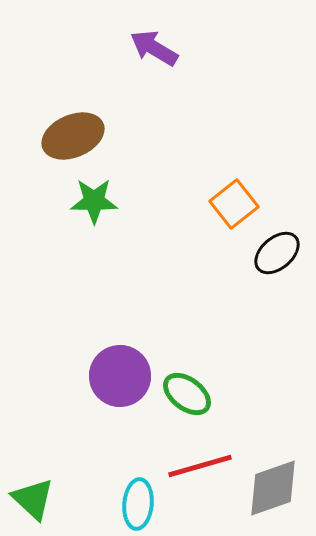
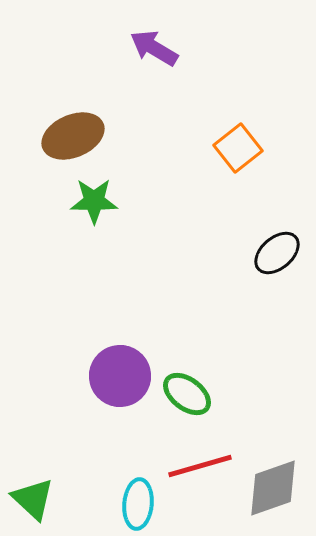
orange square: moved 4 px right, 56 px up
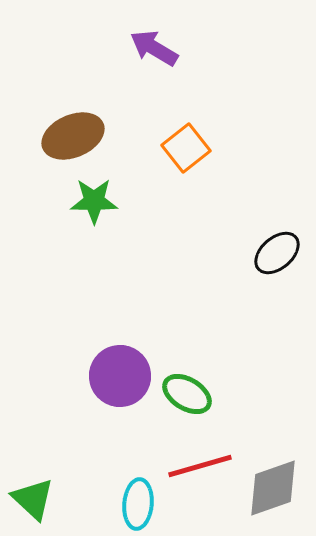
orange square: moved 52 px left
green ellipse: rotated 6 degrees counterclockwise
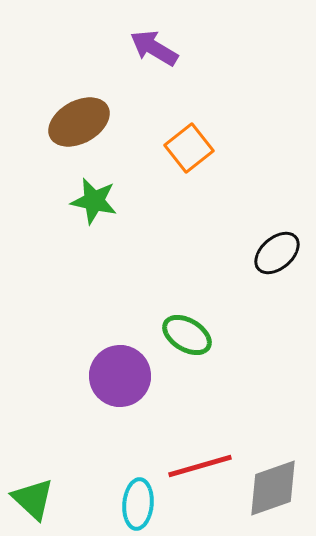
brown ellipse: moved 6 px right, 14 px up; rotated 6 degrees counterclockwise
orange square: moved 3 px right
green star: rotated 12 degrees clockwise
green ellipse: moved 59 px up
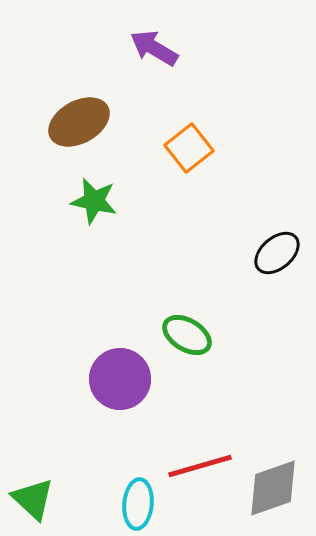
purple circle: moved 3 px down
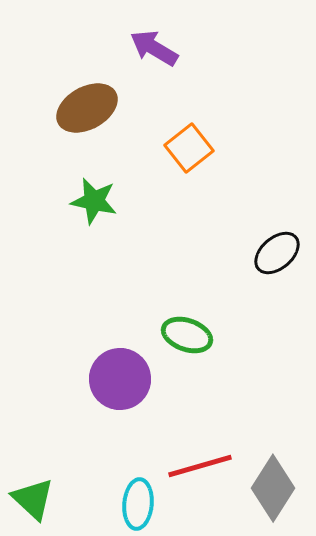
brown ellipse: moved 8 px right, 14 px up
green ellipse: rotated 12 degrees counterclockwise
gray diamond: rotated 38 degrees counterclockwise
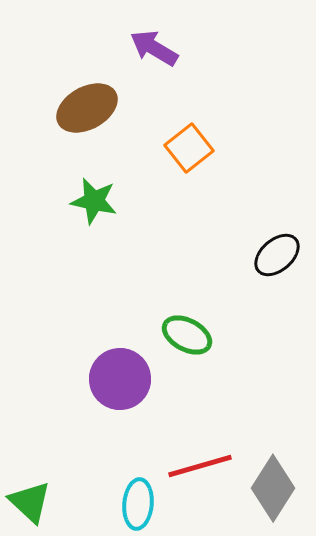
black ellipse: moved 2 px down
green ellipse: rotated 9 degrees clockwise
green triangle: moved 3 px left, 3 px down
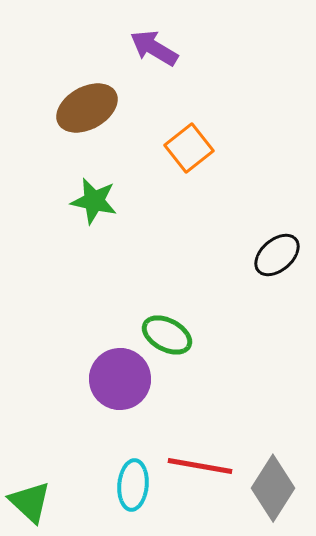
green ellipse: moved 20 px left
red line: rotated 26 degrees clockwise
cyan ellipse: moved 5 px left, 19 px up
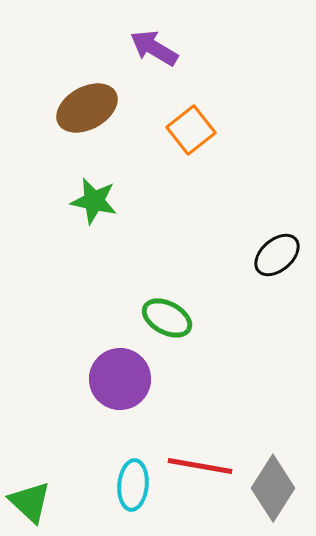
orange square: moved 2 px right, 18 px up
green ellipse: moved 17 px up
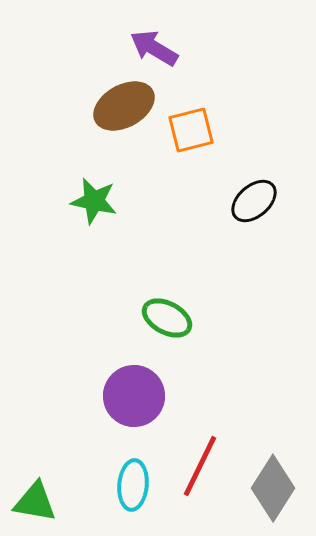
brown ellipse: moved 37 px right, 2 px up
orange square: rotated 24 degrees clockwise
black ellipse: moved 23 px left, 54 px up
purple circle: moved 14 px right, 17 px down
red line: rotated 74 degrees counterclockwise
green triangle: moved 5 px right; rotated 33 degrees counterclockwise
